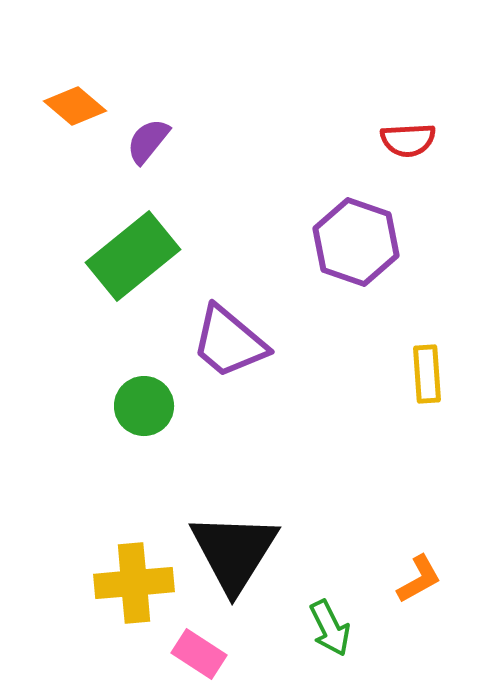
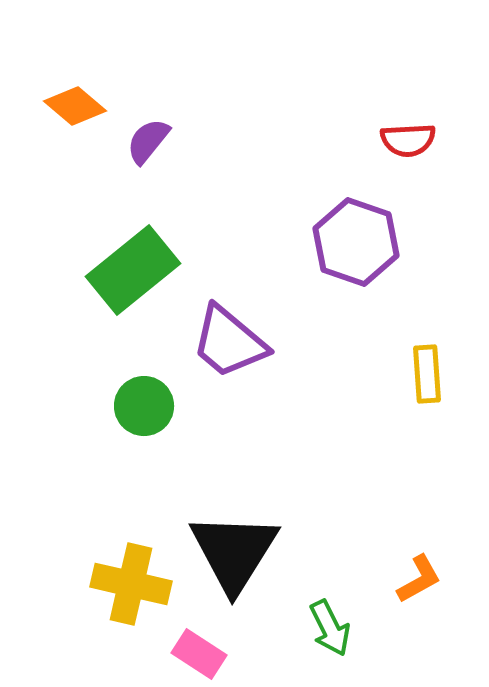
green rectangle: moved 14 px down
yellow cross: moved 3 px left, 1 px down; rotated 18 degrees clockwise
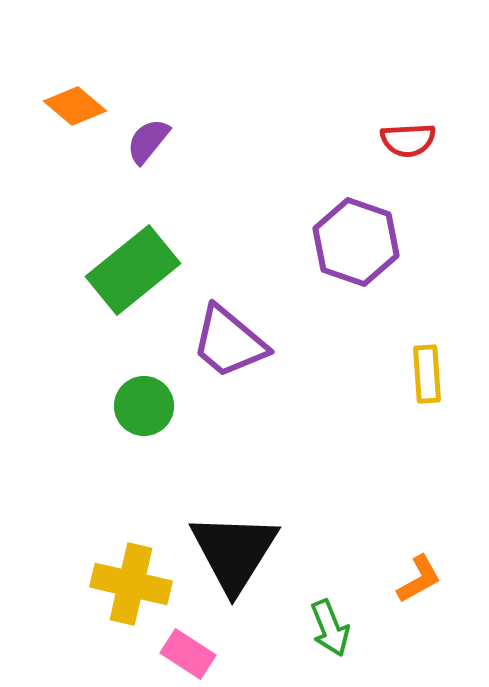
green arrow: rotated 4 degrees clockwise
pink rectangle: moved 11 px left
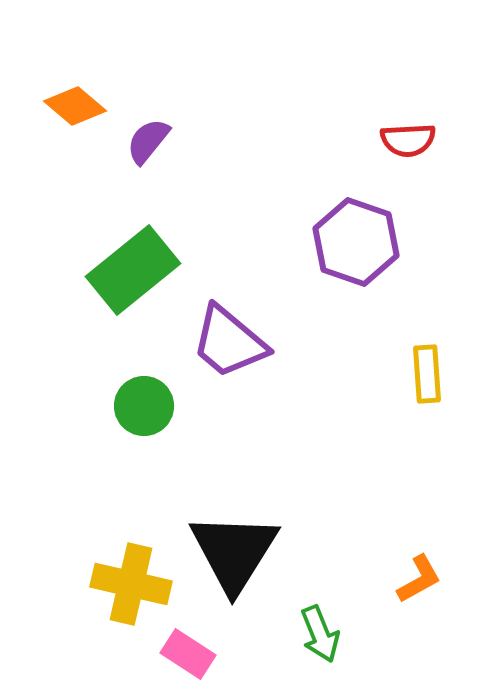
green arrow: moved 10 px left, 6 px down
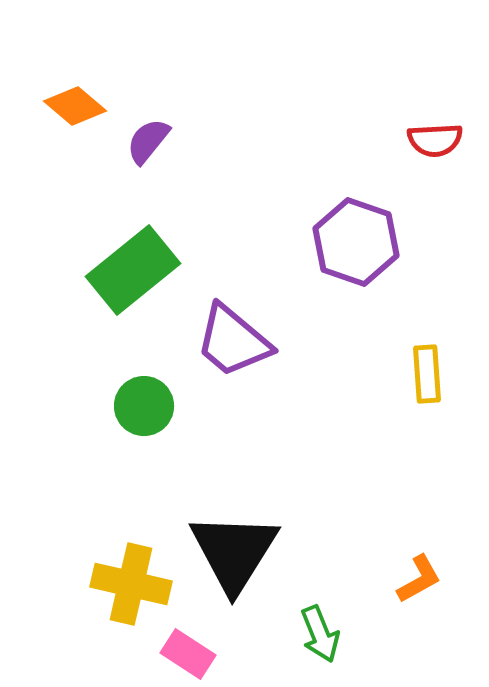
red semicircle: moved 27 px right
purple trapezoid: moved 4 px right, 1 px up
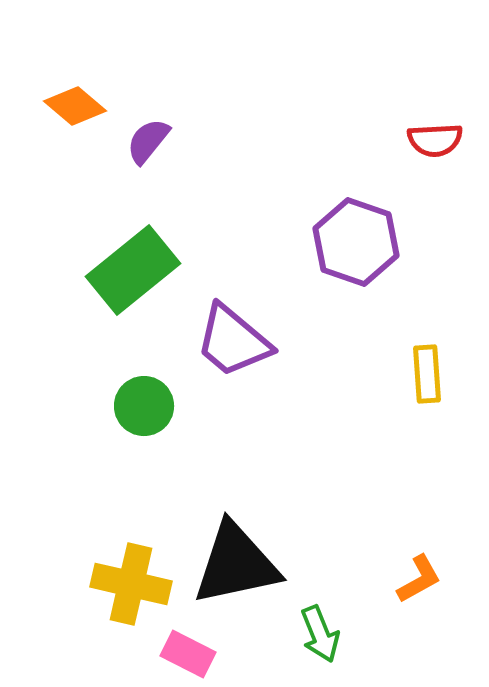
black triangle: moved 2 px right, 12 px down; rotated 46 degrees clockwise
pink rectangle: rotated 6 degrees counterclockwise
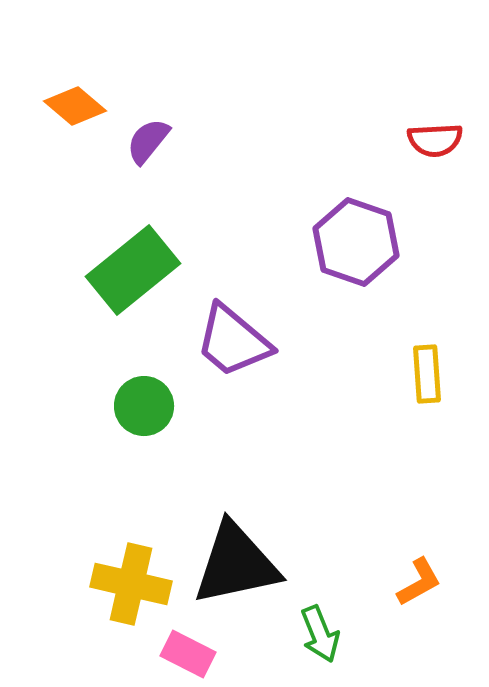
orange L-shape: moved 3 px down
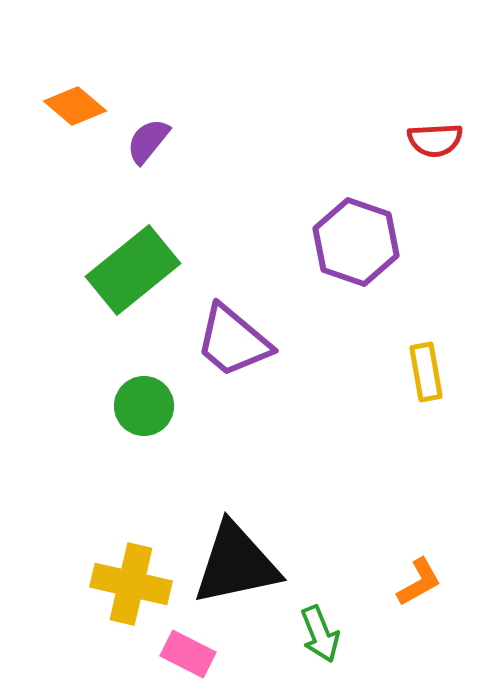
yellow rectangle: moved 1 px left, 2 px up; rotated 6 degrees counterclockwise
